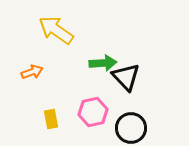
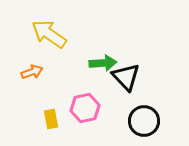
yellow arrow: moved 7 px left, 4 px down
pink hexagon: moved 8 px left, 4 px up
black circle: moved 13 px right, 7 px up
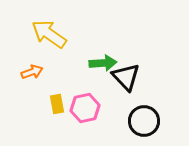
yellow rectangle: moved 6 px right, 15 px up
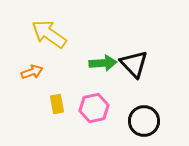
black triangle: moved 8 px right, 13 px up
pink hexagon: moved 9 px right
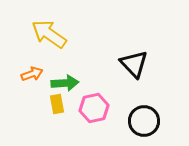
green arrow: moved 38 px left, 20 px down
orange arrow: moved 2 px down
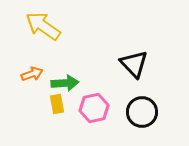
yellow arrow: moved 6 px left, 8 px up
black circle: moved 2 px left, 9 px up
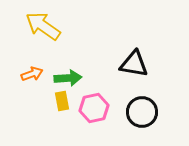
black triangle: rotated 36 degrees counterclockwise
green arrow: moved 3 px right, 5 px up
yellow rectangle: moved 5 px right, 3 px up
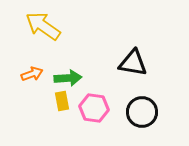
black triangle: moved 1 px left, 1 px up
pink hexagon: rotated 20 degrees clockwise
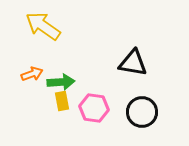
green arrow: moved 7 px left, 4 px down
